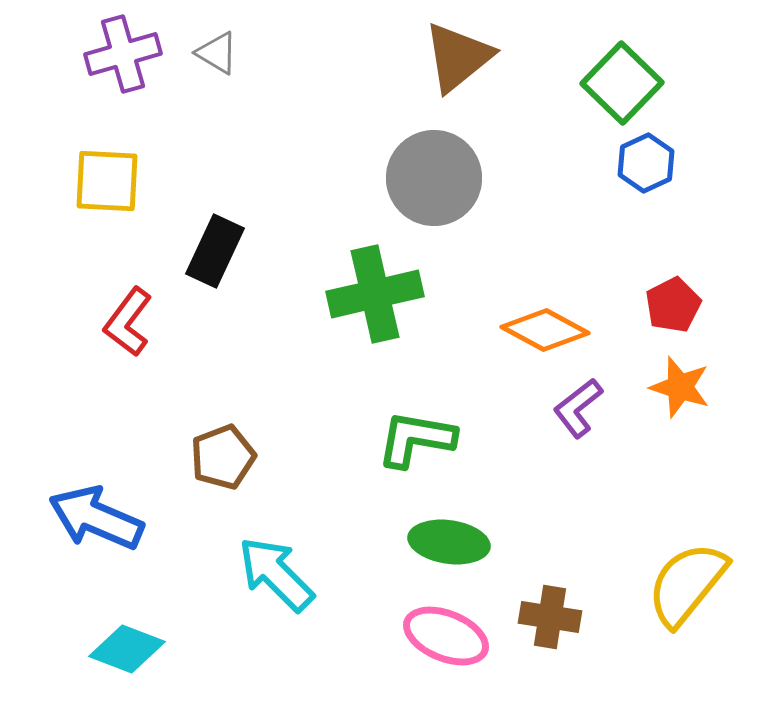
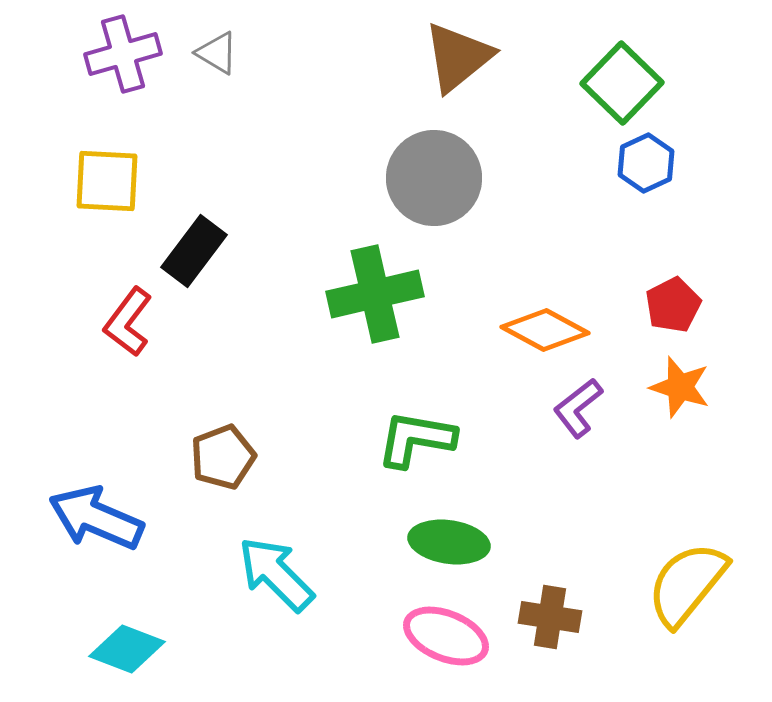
black rectangle: moved 21 px left; rotated 12 degrees clockwise
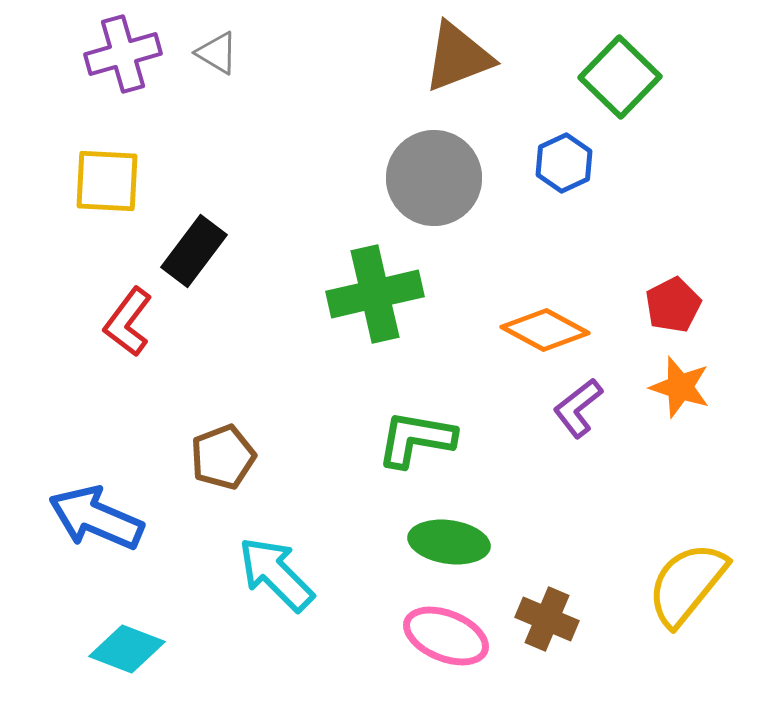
brown triangle: rotated 18 degrees clockwise
green square: moved 2 px left, 6 px up
blue hexagon: moved 82 px left
brown cross: moved 3 px left, 2 px down; rotated 14 degrees clockwise
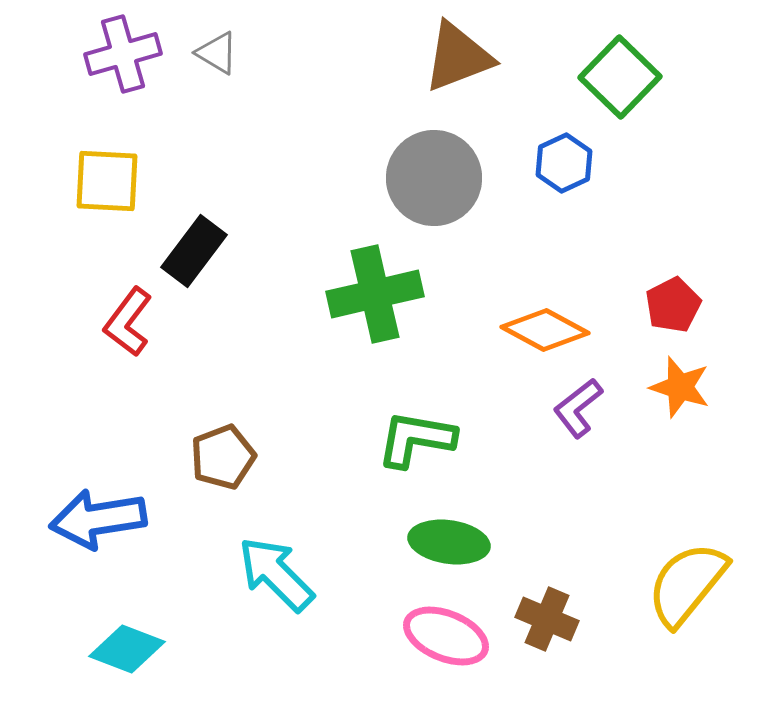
blue arrow: moved 2 px right, 1 px down; rotated 32 degrees counterclockwise
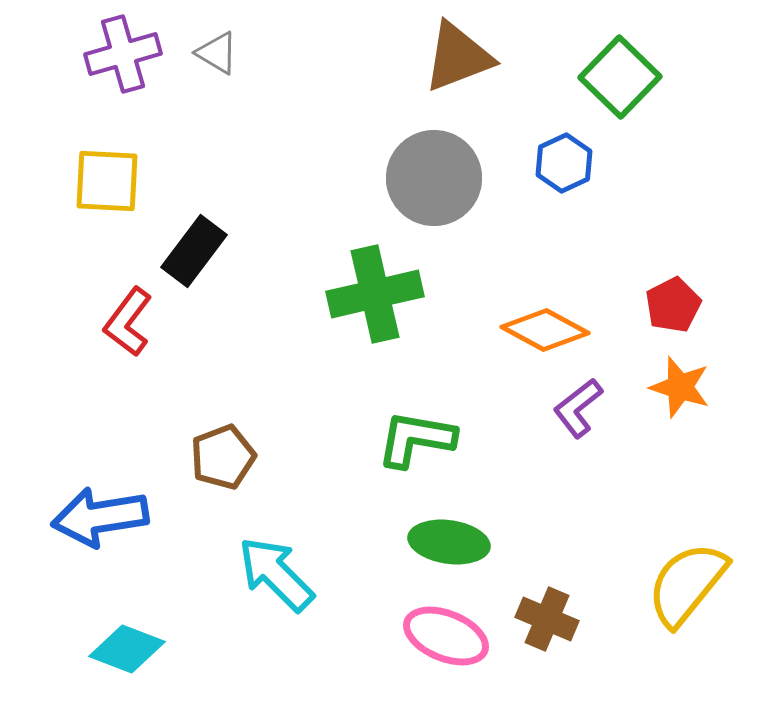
blue arrow: moved 2 px right, 2 px up
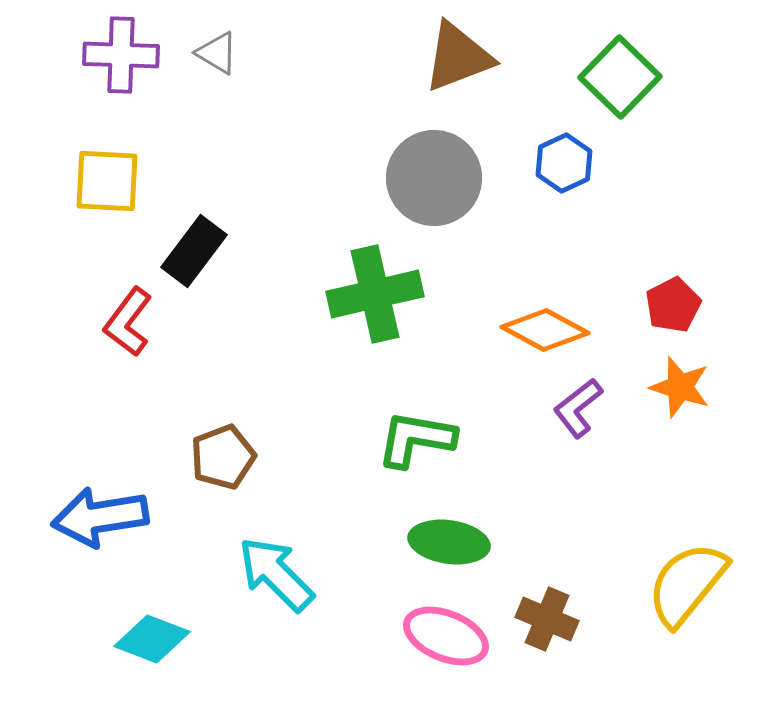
purple cross: moved 2 px left, 1 px down; rotated 18 degrees clockwise
cyan diamond: moved 25 px right, 10 px up
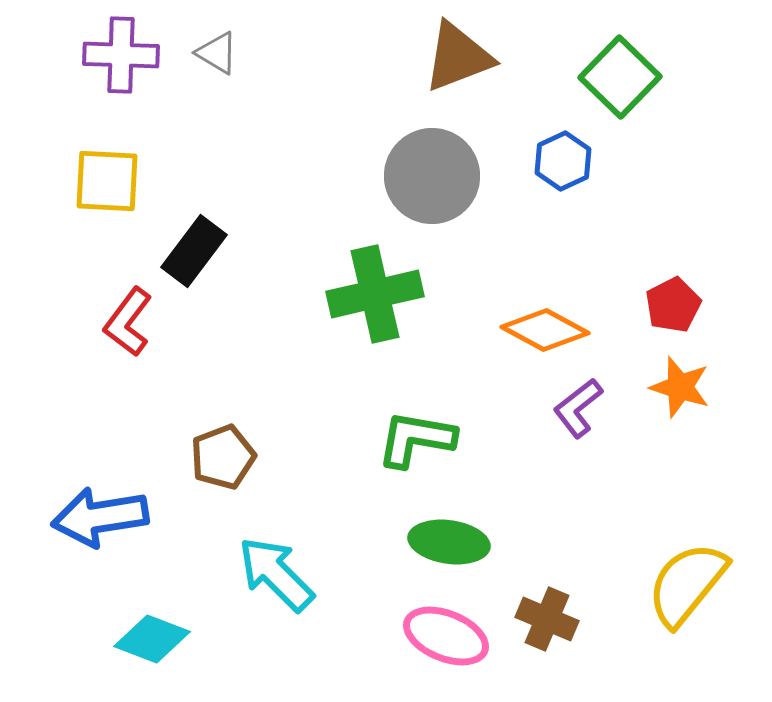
blue hexagon: moved 1 px left, 2 px up
gray circle: moved 2 px left, 2 px up
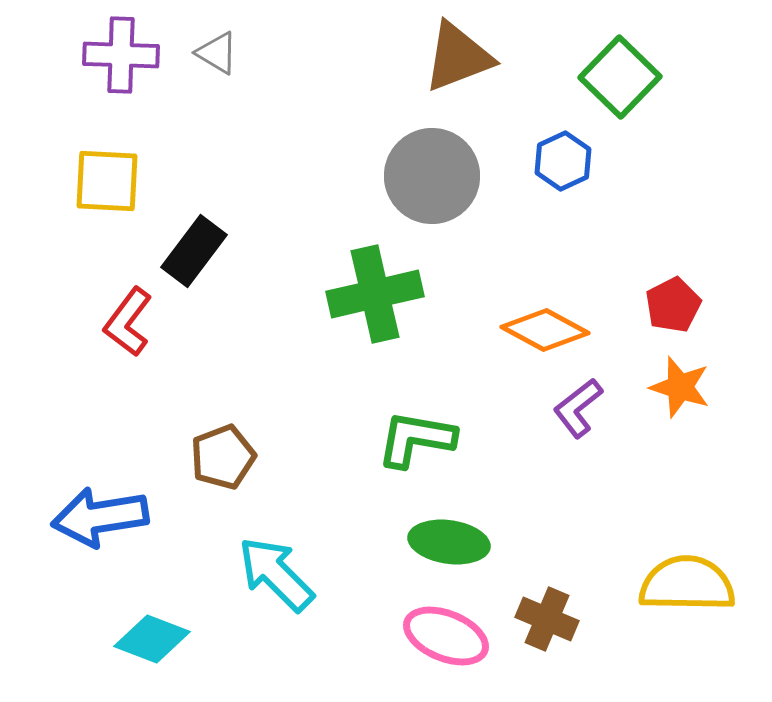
yellow semicircle: rotated 52 degrees clockwise
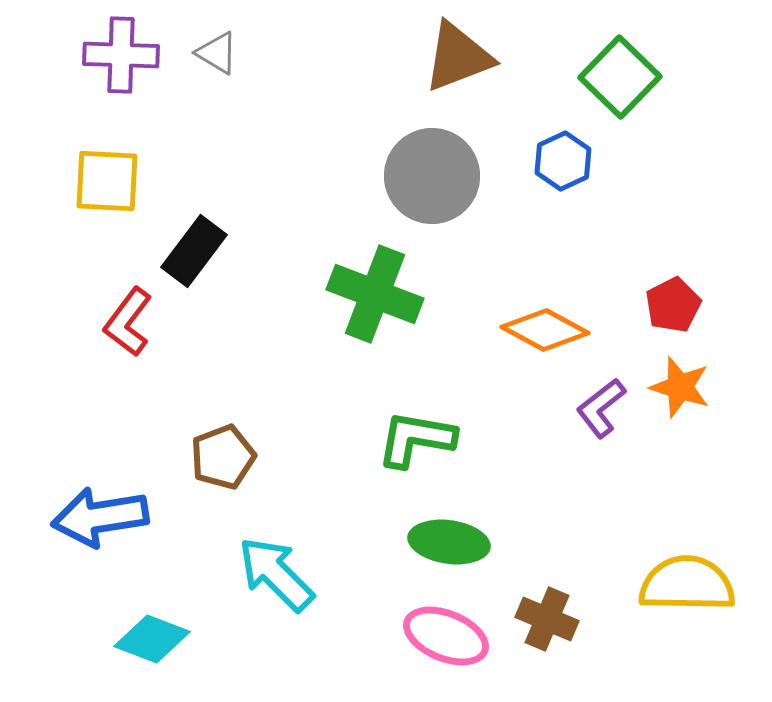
green cross: rotated 34 degrees clockwise
purple L-shape: moved 23 px right
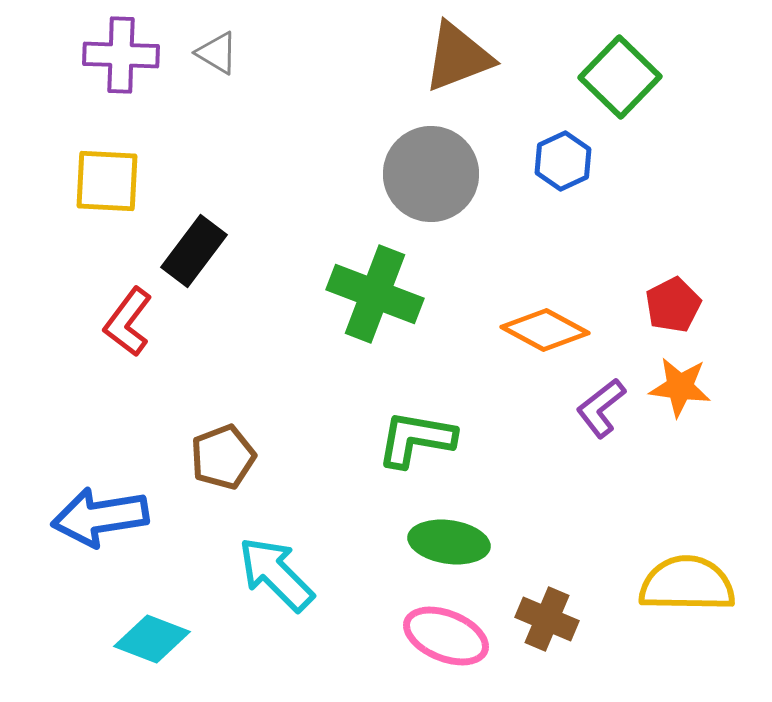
gray circle: moved 1 px left, 2 px up
orange star: rotated 10 degrees counterclockwise
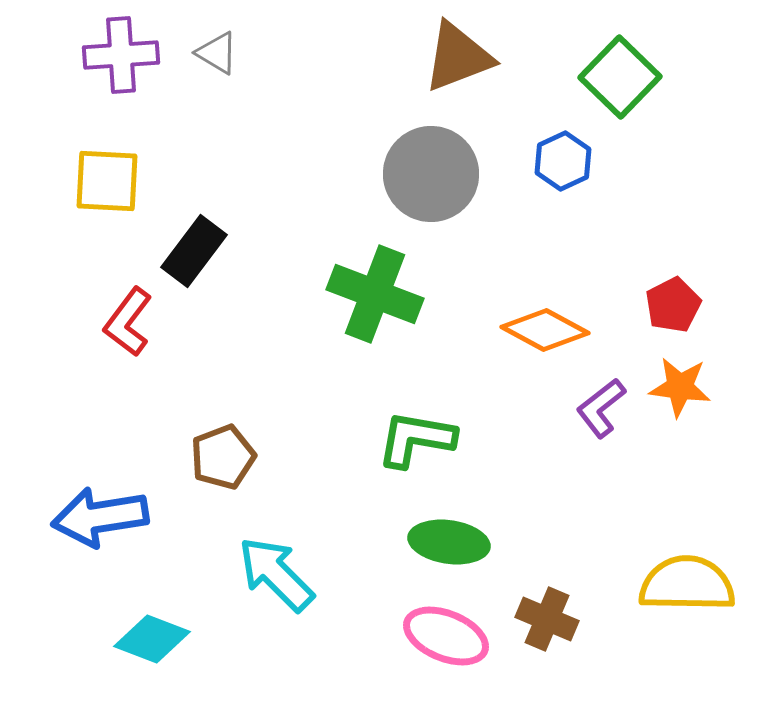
purple cross: rotated 6 degrees counterclockwise
